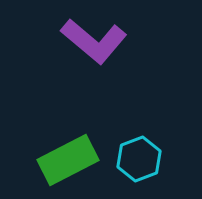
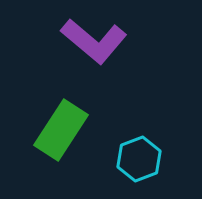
green rectangle: moved 7 px left, 30 px up; rotated 30 degrees counterclockwise
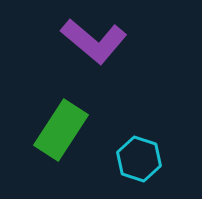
cyan hexagon: rotated 21 degrees counterclockwise
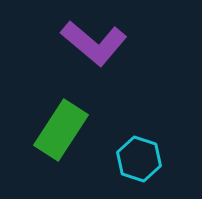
purple L-shape: moved 2 px down
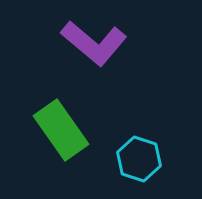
green rectangle: rotated 68 degrees counterclockwise
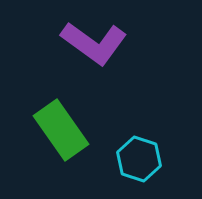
purple L-shape: rotated 4 degrees counterclockwise
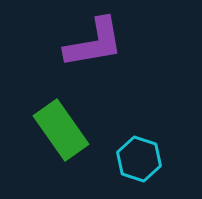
purple L-shape: rotated 46 degrees counterclockwise
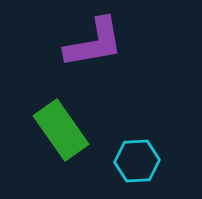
cyan hexagon: moved 2 px left, 2 px down; rotated 21 degrees counterclockwise
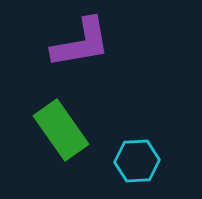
purple L-shape: moved 13 px left
